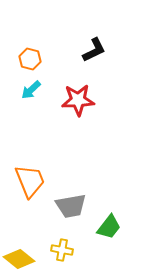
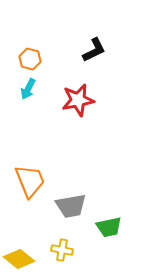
cyan arrow: moved 3 px left, 1 px up; rotated 20 degrees counterclockwise
red star: rotated 8 degrees counterclockwise
green trapezoid: rotated 40 degrees clockwise
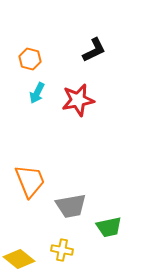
cyan arrow: moved 9 px right, 4 px down
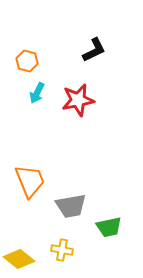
orange hexagon: moved 3 px left, 2 px down
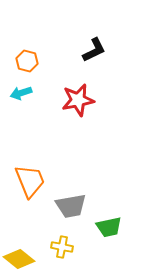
cyan arrow: moved 16 px left; rotated 45 degrees clockwise
yellow cross: moved 3 px up
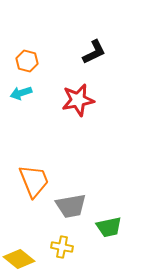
black L-shape: moved 2 px down
orange trapezoid: moved 4 px right
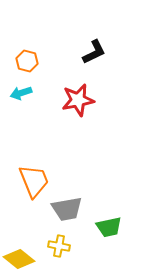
gray trapezoid: moved 4 px left, 3 px down
yellow cross: moved 3 px left, 1 px up
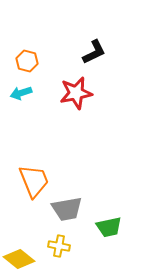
red star: moved 2 px left, 7 px up
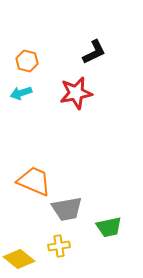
orange trapezoid: rotated 45 degrees counterclockwise
yellow cross: rotated 20 degrees counterclockwise
